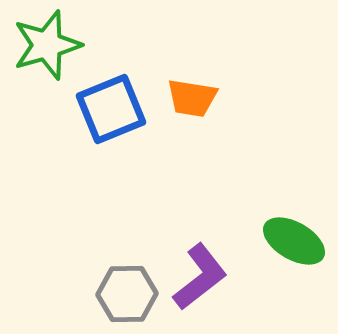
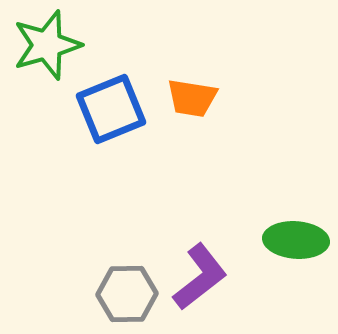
green ellipse: moved 2 px right, 1 px up; rotated 26 degrees counterclockwise
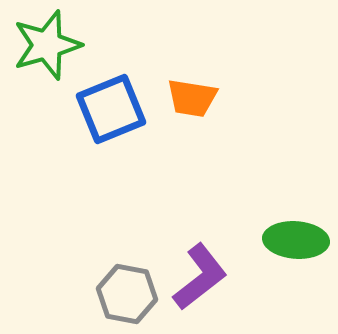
gray hexagon: rotated 12 degrees clockwise
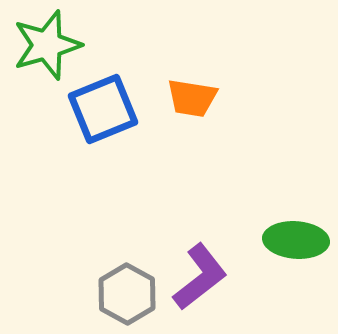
blue square: moved 8 px left
gray hexagon: rotated 18 degrees clockwise
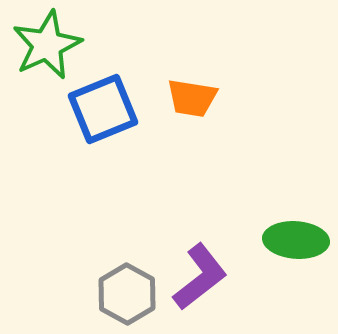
green star: rotated 8 degrees counterclockwise
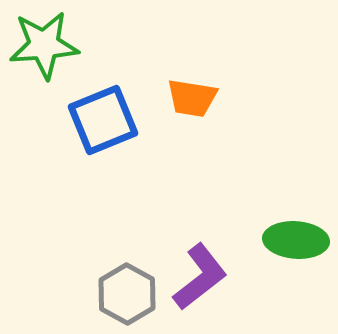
green star: moved 3 px left; rotated 20 degrees clockwise
blue square: moved 11 px down
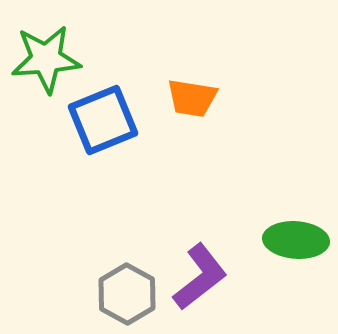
green star: moved 2 px right, 14 px down
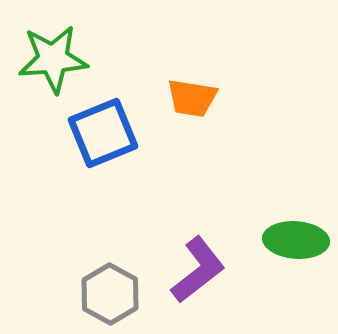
green star: moved 7 px right
blue square: moved 13 px down
purple L-shape: moved 2 px left, 7 px up
gray hexagon: moved 17 px left
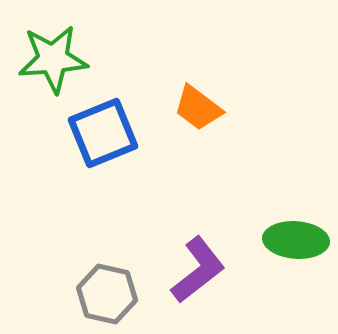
orange trapezoid: moved 6 px right, 10 px down; rotated 28 degrees clockwise
gray hexagon: moved 3 px left; rotated 16 degrees counterclockwise
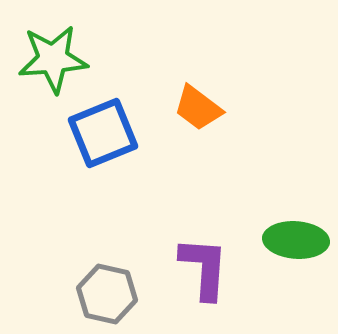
purple L-shape: moved 6 px right, 2 px up; rotated 48 degrees counterclockwise
